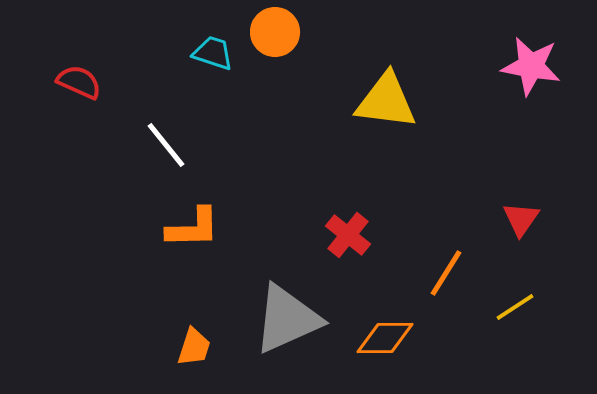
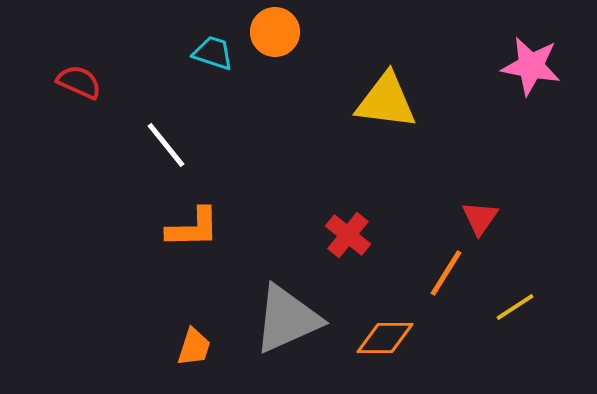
red triangle: moved 41 px left, 1 px up
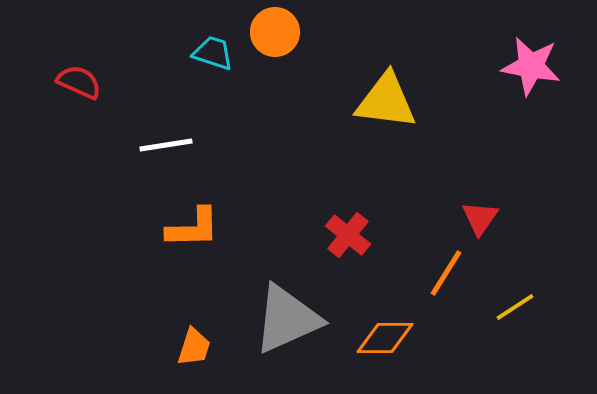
white line: rotated 60 degrees counterclockwise
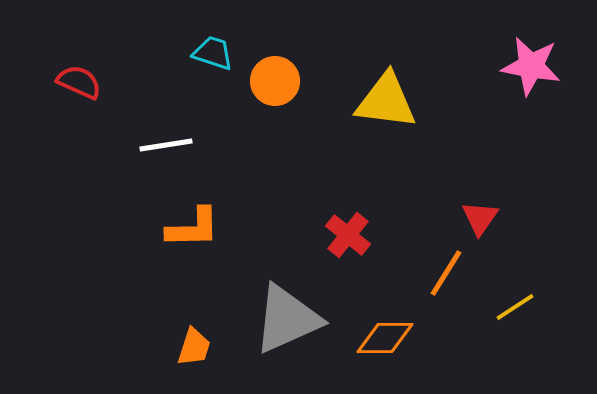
orange circle: moved 49 px down
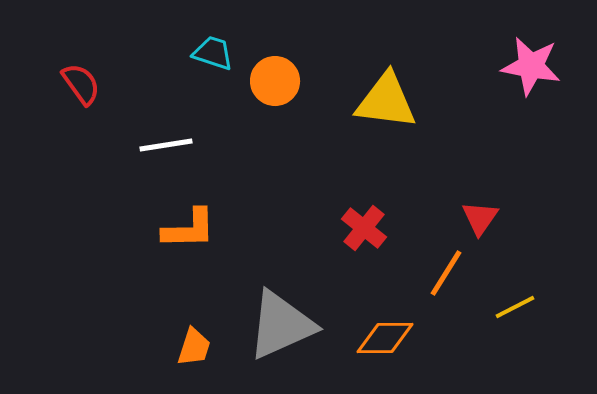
red semicircle: moved 2 px right, 2 px down; rotated 30 degrees clockwise
orange L-shape: moved 4 px left, 1 px down
red cross: moved 16 px right, 7 px up
yellow line: rotated 6 degrees clockwise
gray triangle: moved 6 px left, 6 px down
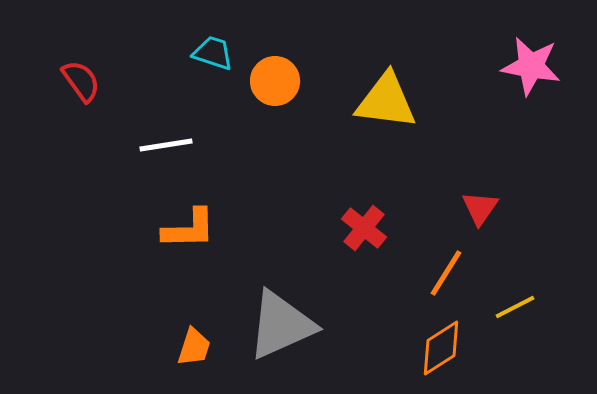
red semicircle: moved 3 px up
red triangle: moved 10 px up
orange diamond: moved 56 px right, 10 px down; rotated 32 degrees counterclockwise
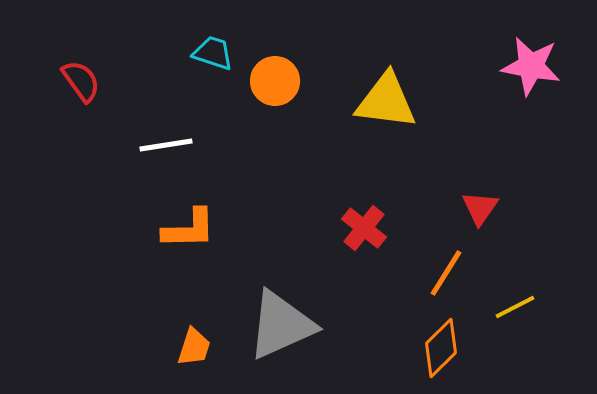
orange diamond: rotated 12 degrees counterclockwise
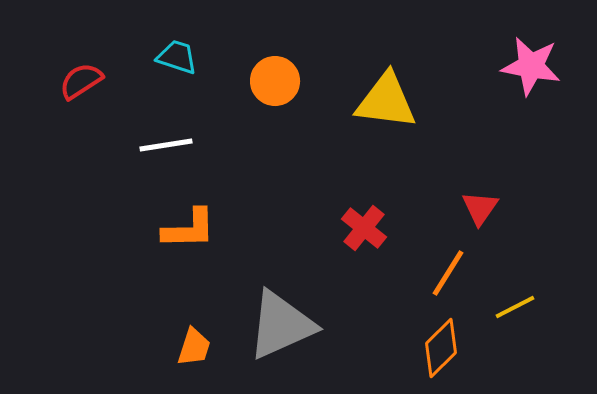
cyan trapezoid: moved 36 px left, 4 px down
red semicircle: rotated 87 degrees counterclockwise
orange line: moved 2 px right
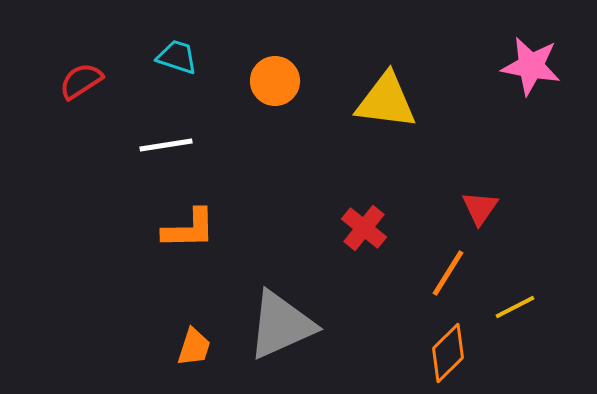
orange diamond: moved 7 px right, 5 px down
